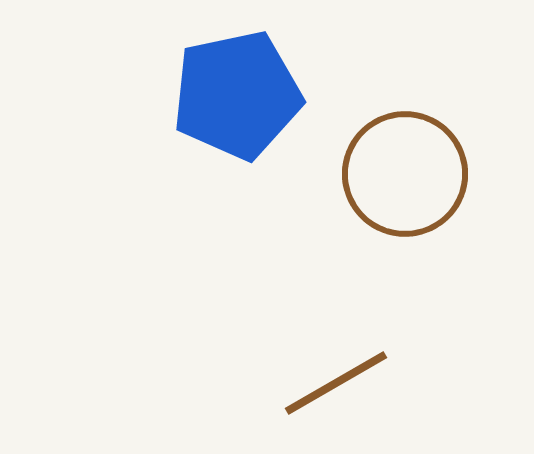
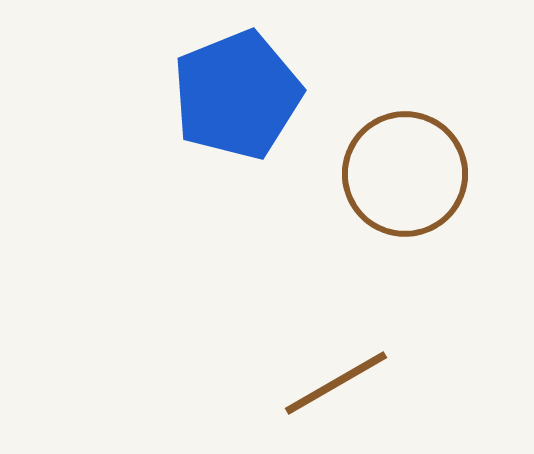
blue pentagon: rotated 10 degrees counterclockwise
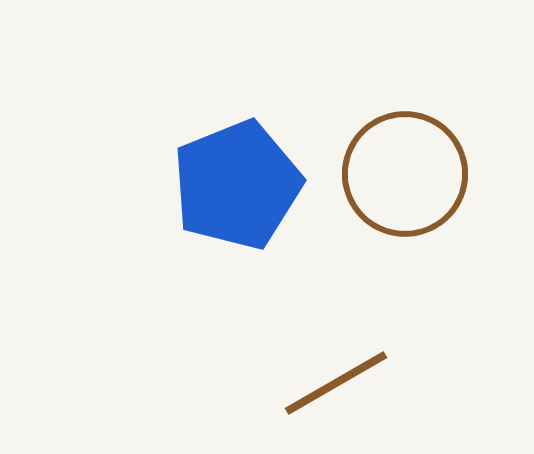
blue pentagon: moved 90 px down
